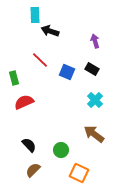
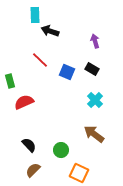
green rectangle: moved 4 px left, 3 px down
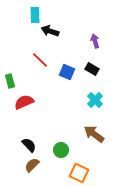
brown semicircle: moved 1 px left, 5 px up
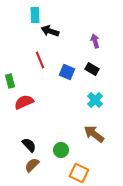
red line: rotated 24 degrees clockwise
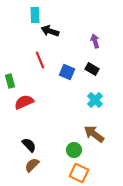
green circle: moved 13 px right
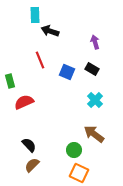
purple arrow: moved 1 px down
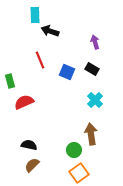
brown arrow: moved 3 px left; rotated 45 degrees clockwise
black semicircle: rotated 35 degrees counterclockwise
orange square: rotated 30 degrees clockwise
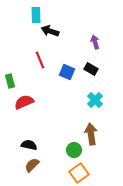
cyan rectangle: moved 1 px right
black rectangle: moved 1 px left
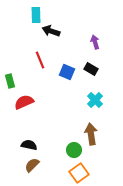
black arrow: moved 1 px right
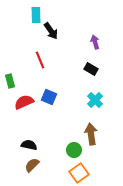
black arrow: rotated 144 degrees counterclockwise
blue square: moved 18 px left, 25 px down
